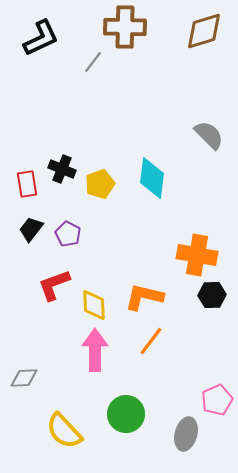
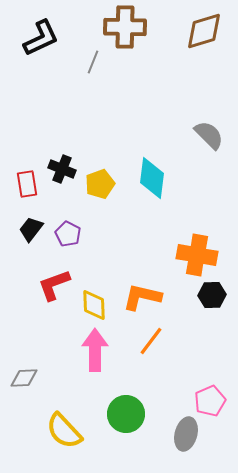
gray line: rotated 15 degrees counterclockwise
orange L-shape: moved 2 px left
pink pentagon: moved 7 px left, 1 px down
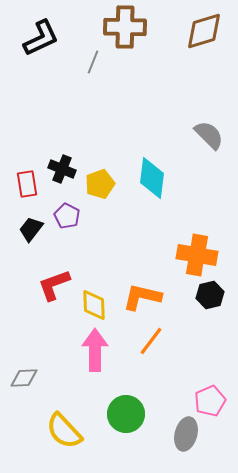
purple pentagon: moved 1 px left, 18 px up
black hexagon: moved 2 px left; rotated 12 degrees counterclockwise
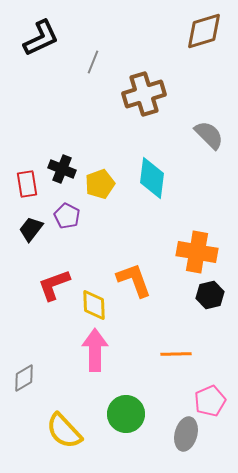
brown cross: moved 19 px right, 67 px down; rotated 18 degrees counterclockwise
orange cross: moved 3 px up
orange L-shape: moved 8 px left, 17 px up; rotated 57 degrees clockwise
orange line: moved 25 px right, 13 px down; rotated 52 degrees clockwise
gray diamond: rotated 28 degrees counterclockwise
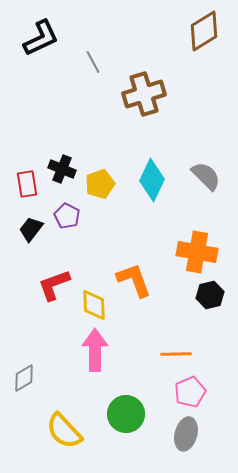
brown diamond: rotated 15 degrees counterclockwise
gray line: rotated 50 degrees counterclockwise
gray semicircle: moved 3 px left, 41 px down
cyan diamond: moved 2 px down; rotated 18 degrees clockwise
pink pentagon: moved 20 px left, 9 px up
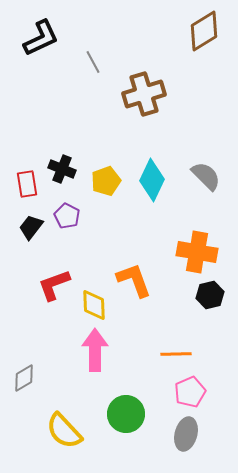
yellow pentagon: moved 6 px right, 3 px up
black trapezoid: moved 2 px up
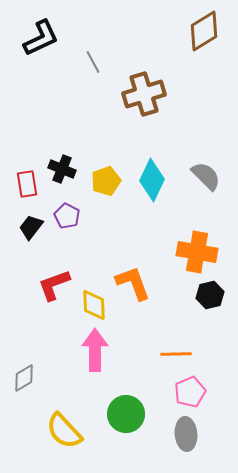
orange L-shape: moved 1 px left, 3 px down
gray ellipse: rotated 20 degrees counterclockwise
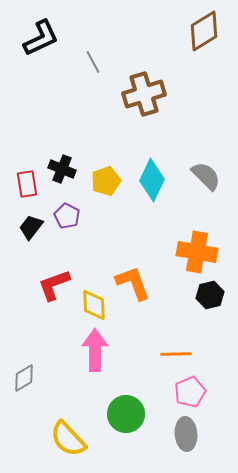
yellow semicircle: moved 4 px right, 8 px down
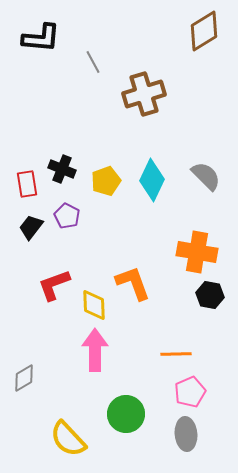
black L-shape: rotated 30 degrees clockwise
black hexagon: rotated 24 degrees clockwise
